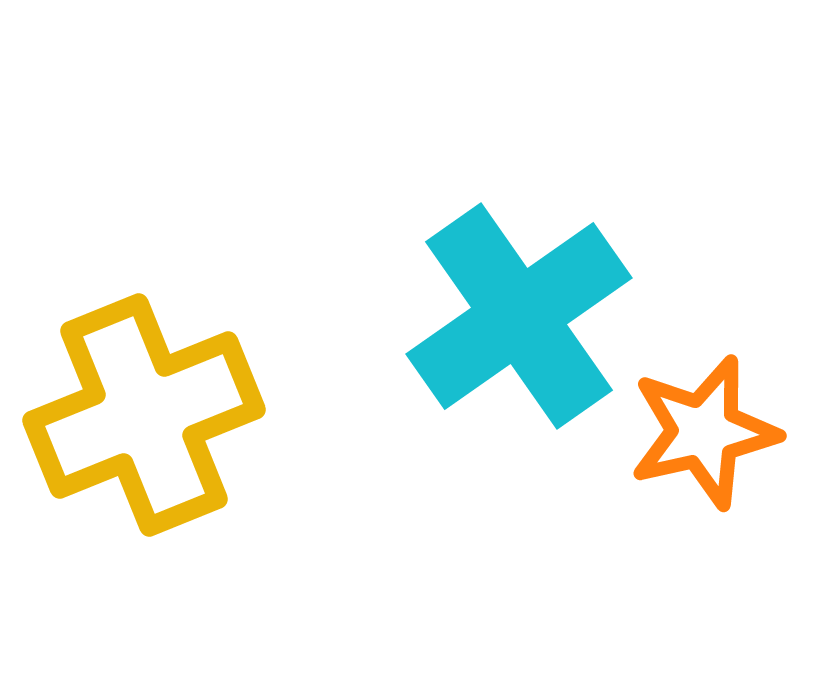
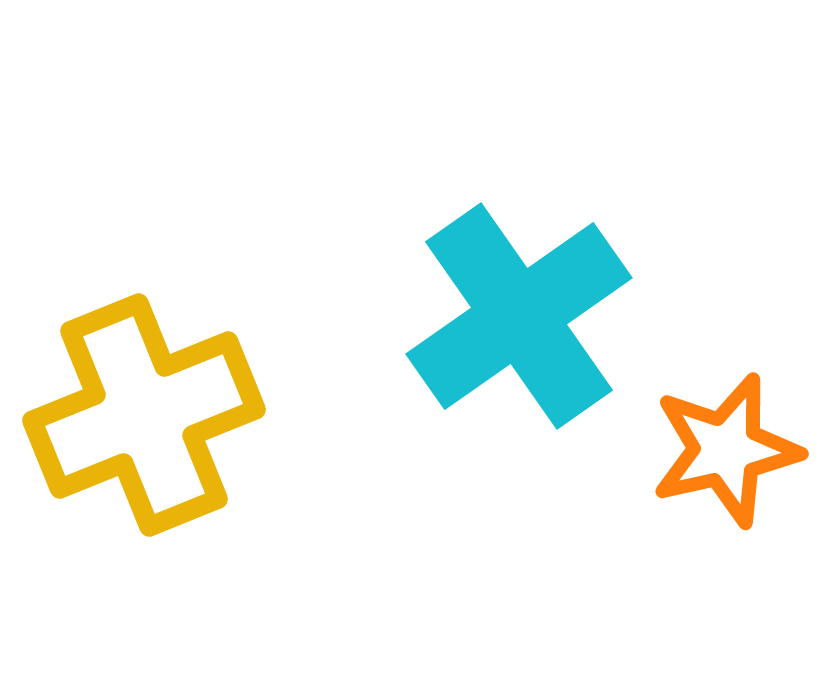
orange star: moved 22 px right, 18 px down
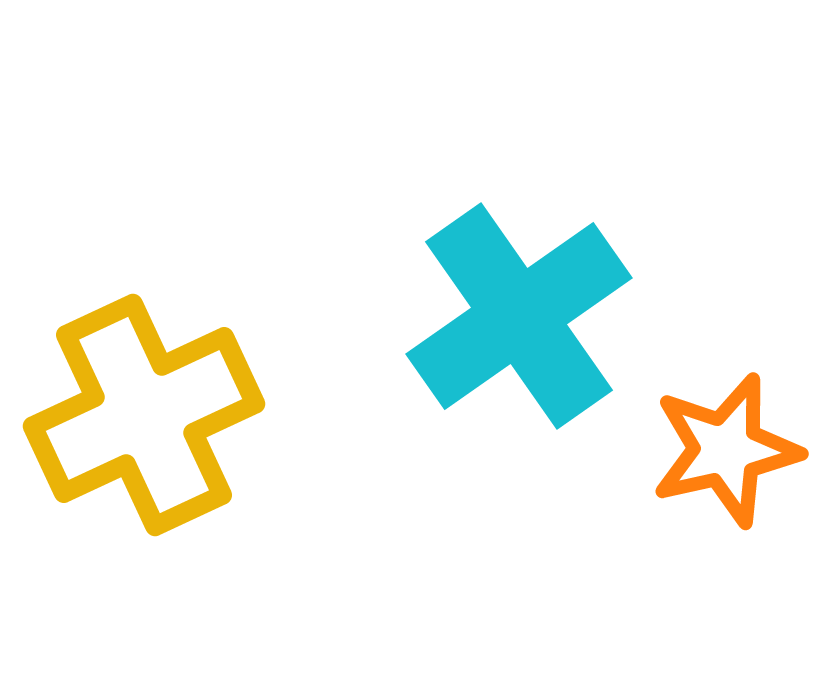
yellow cross: rotated 3 degrees counterclockwise
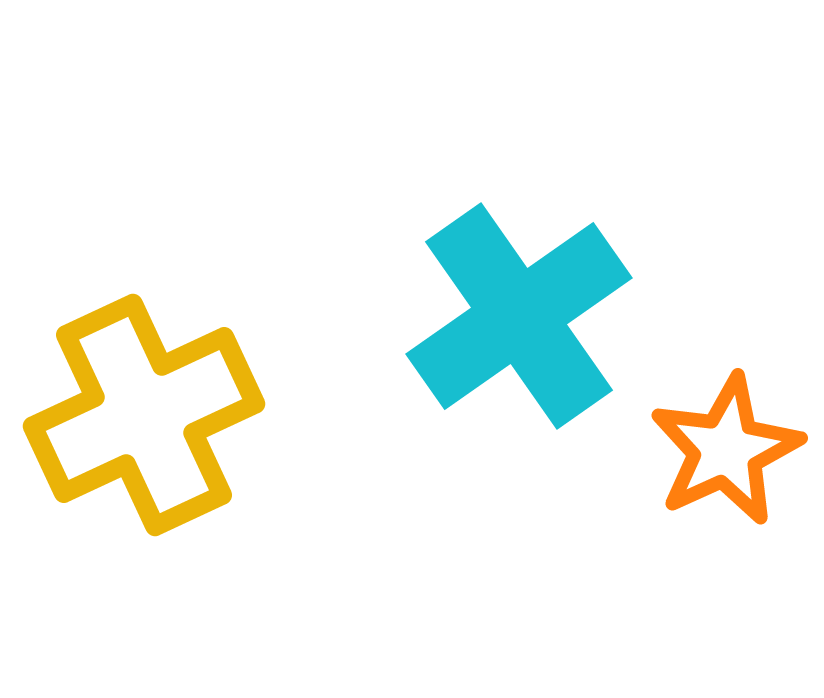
orange star: rotated 12 degrees counterclockwise
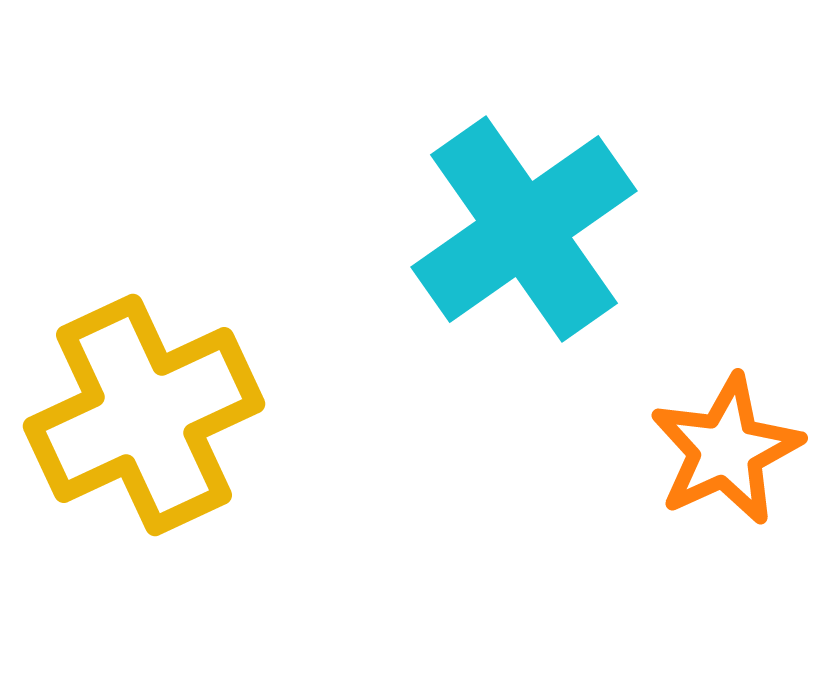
cyan cross: moved 5 px right, 87 px up
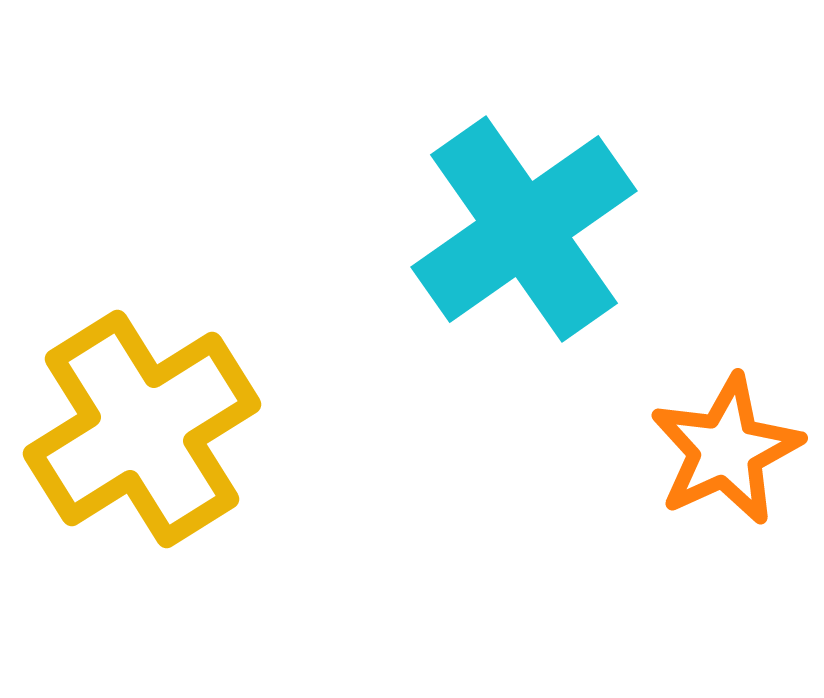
yellow cross: moved 2 px left, 14 px down; rotated 7 degrees counterclockwise
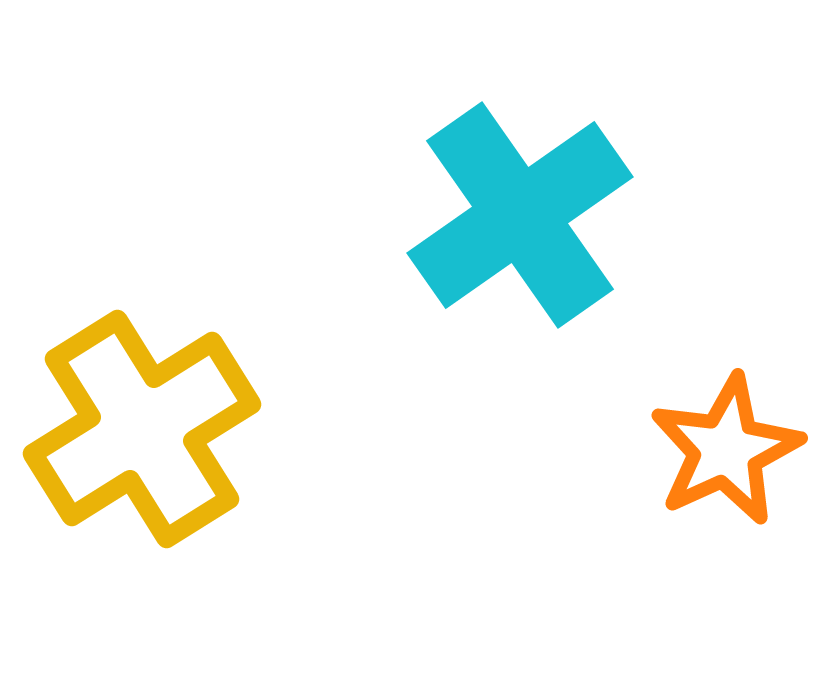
cyan cross: moved 4 px left, 14 px up
